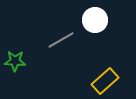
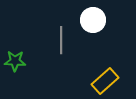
white circle: moved 2 px left
gray line: rotated 60 degrees counterclockwise
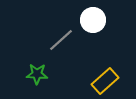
gray line: rotated 48 degrees clockwise
green star: moved 22 px right, 13 px down
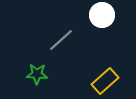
white circle: moved 9 px right, 5 px up
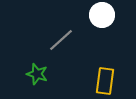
green star: rotated 15 degrees clockwise
yellow rectangle: rotated 40 degrees counterclockwise
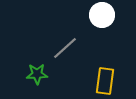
gray line: moved 4 px right, 8 px down
green star: rotated 20 degrees counterclockwise
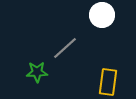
green star: moved 2 px up
yellow rectangle: moved 3 px right, 1 px down
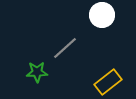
yellow rectangle: rotated 44 degrees clockwise
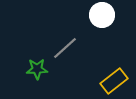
green star: moved 3 px up
yellow rectangle: moved 6 px right, 1 px up
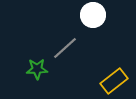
white circle: moved 9 px left
